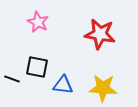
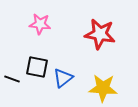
pink star: moved 2 px right, 2 px down; rotated 20 degrees counterclockwise
blue triangle: moved 7 px up; rotated 45 degrees counterclockwise
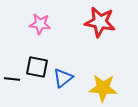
red star: moved 12 px up
black line: rotated 14 degrees counterclockwise
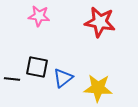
pink star: moved 1 px left, 8 px up
yellow star: moved 5 px left
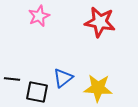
pink star: rotated 30 degrees counterclockwise
black square: moved 25 px down
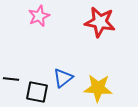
black line: moved 1 px left
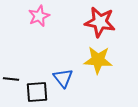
blue triangle: rotated 30 degrees counterclockwise
yellow star: moved 28 px up
black square: rotated 15 degrees counterclockwise
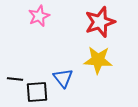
red star: rotated 28 degrees counterclockwise
black line: moved 4 px right
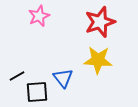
black line: moved 2 px right, 3 px up; rotated 35 degrees counterclockwise
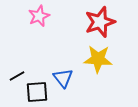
yellow star: moved 1 px up
